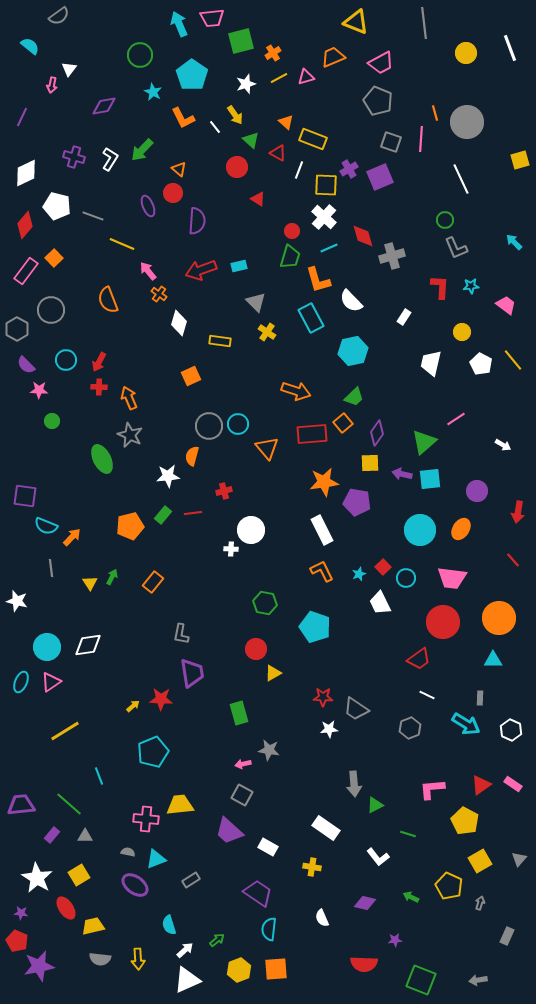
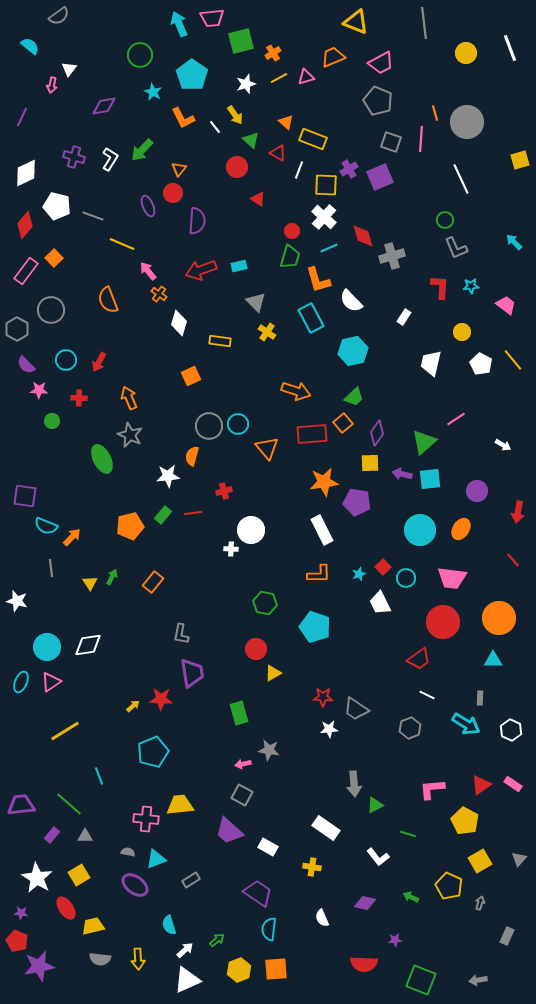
orange triangle at (179, 169): rotated 28 degrees clockwise
red cross at (99, 387): moved 20 px left, 11 px down
orange L-shape at (322, 571): moved 3 px left, 3 px down; rotated 115 degrees clockwise
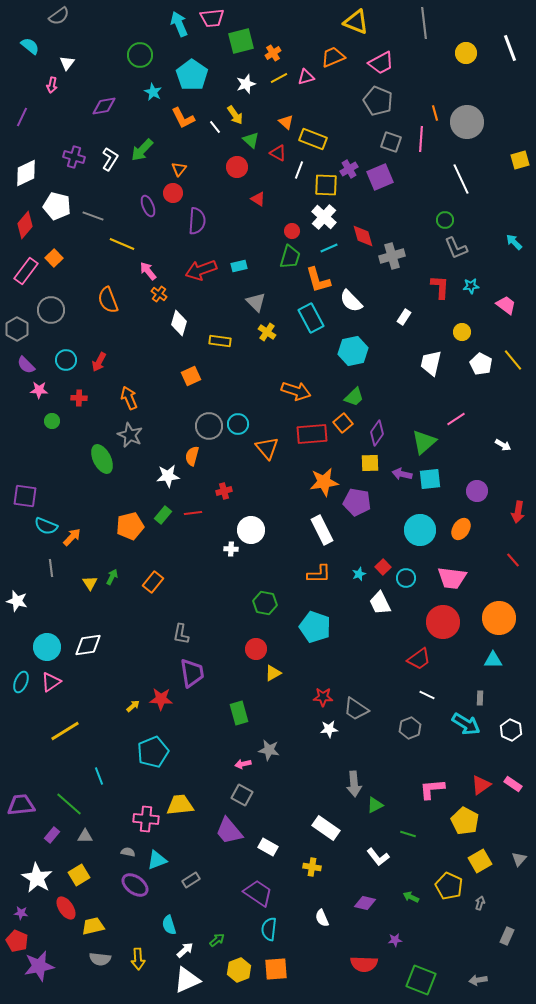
white triangle at (69, 69): moved 2 px left, 6 px up
purple trapezoid at (229, 831): rotated 8 degrees clockwise
cyan triangle at (156, 859): moved 1 px right, 1 px down
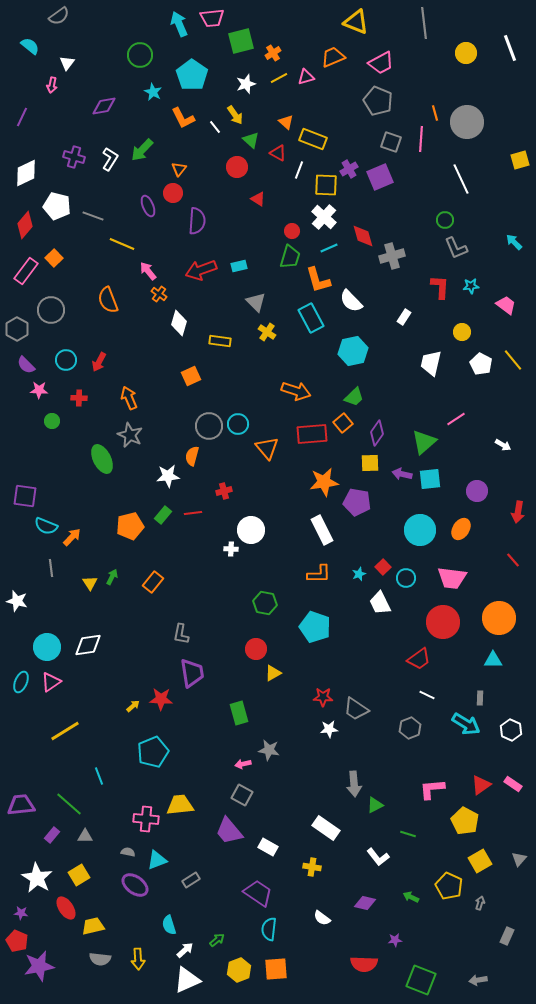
white semicircle at (322, 918): rotated 30 degrees counterclockwise
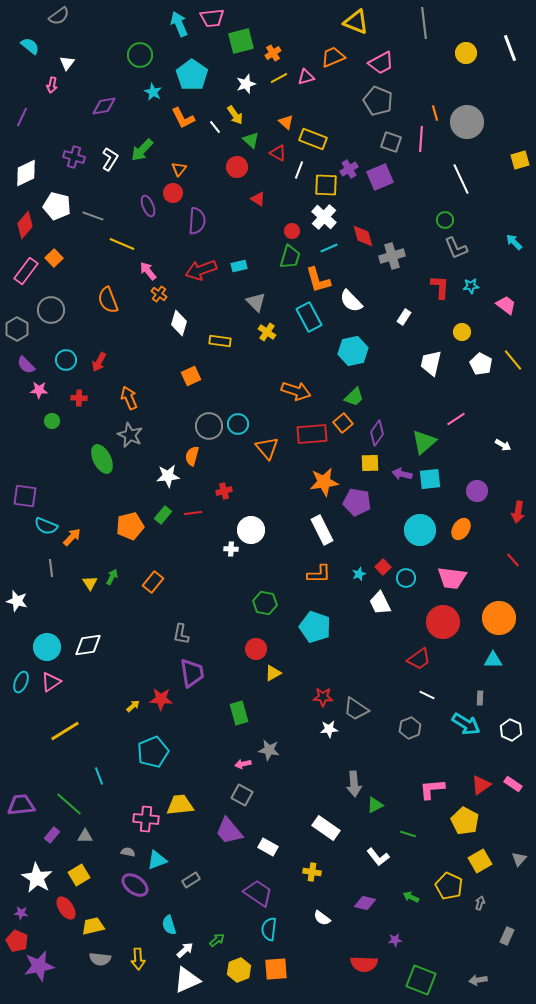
cyan rectangle at (311, 318): moved 2 px left, 1 px up
yellow cross at (312, 867): moved 5 px down
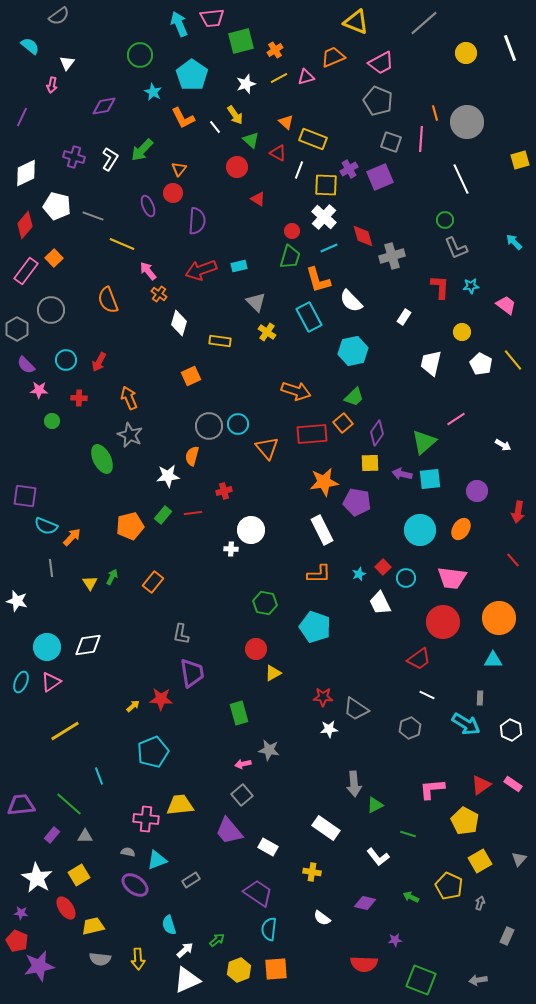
gray line at (424, 23): rotated 56 degrees clockwise
orange cross at (273, 53): moved 2 px right, 3 px up
gray square at (242, 795): rotated 20 degrees clockwise
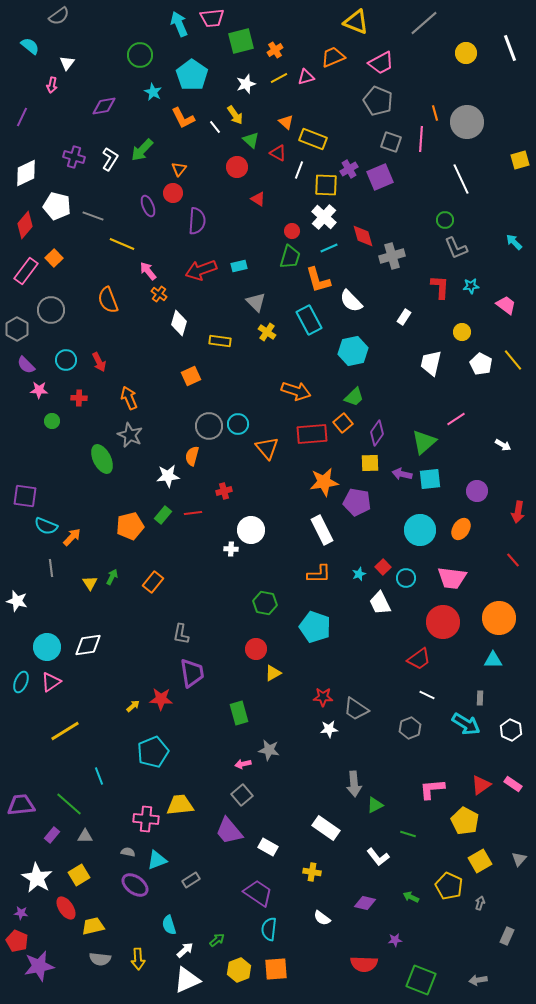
cyan rectangle at (309, 317): moved 3 px down
red arrow at (99, 362): rotated 54 degrees counterclockwise
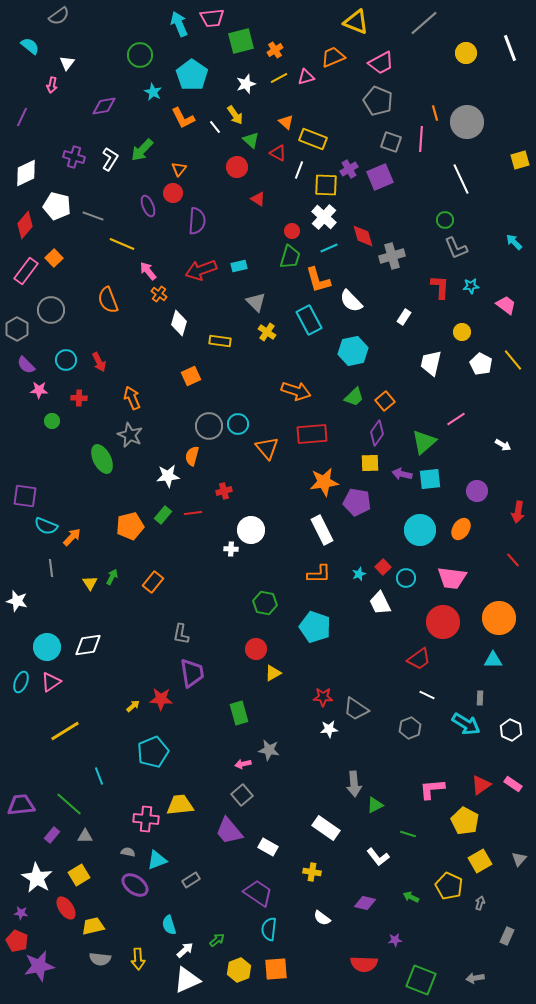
orange arrow at (129, 398): moved 3 px right
orange square at (343, 423): moved 42 px right, 22 px up
gray arrow at (478, 980): moved 3 px left, 2 px up
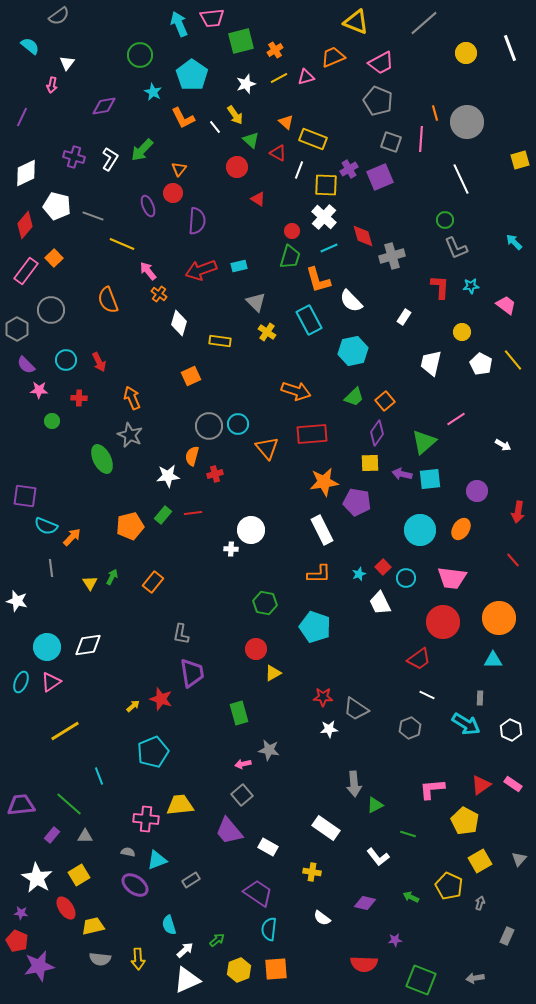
red cross at (224, 491): moved 9 px left, 17 px up
red star at (161, 699): rotated 15 degrees clockwise
